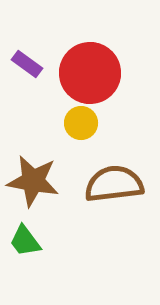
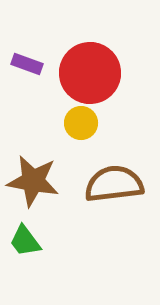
purple rectangle: rotated 16 degrees counterclockwise
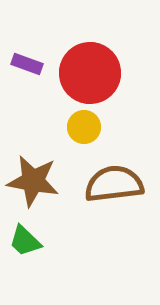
yellow circle: moved 3 px right, 4 px down
green trapezoid: rotated 9 degrees counterclockwise
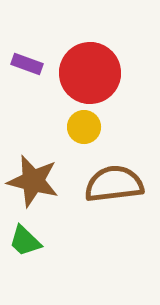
brown star: rotated 4 degrees clockwise
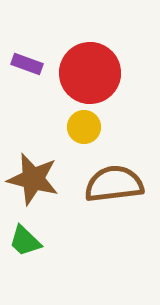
brown star: moved 2 px up
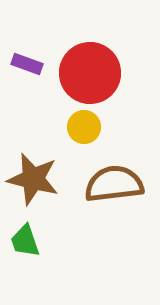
green trapezoid: rotated 27 degrees clockwise
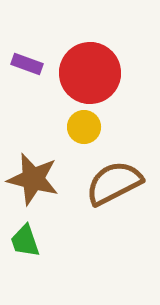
brown semicircle: moved 1 px up; rotated 20 degrees counterclockwise
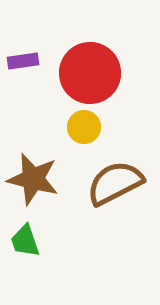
purple rectangle: moved 4 px left, 3 px up; rotated 28 degrees counterclockwise
brown semicircle: moved 1 px right
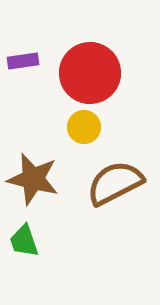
green trapezoid: moved 1 px left
